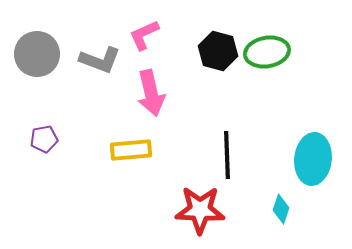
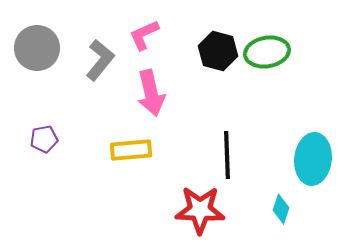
gray circle: moved 6 px up
gray L-shape: rotated 72 degrees counterclockwise
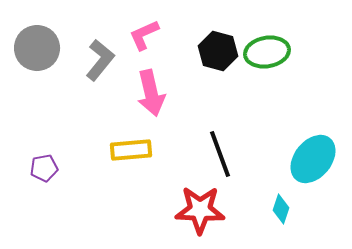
purple pentagon: moved 29 px down
black line: moved 7 px left, 1 px up; rotated 18 degrees counterclockwise
cyan ellipse: rotated 33 degrees clockwise
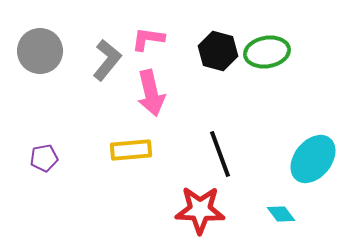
pink L-shape: moved 4 px right, 4 px down; rotated 32 degrees clockwise
gray circle: moved 3 px right, 3 px down
gray L-shape: moved 7 px right
purple pentagon: moved 10 px up
cyan diamond: moved 5 px down; rotated 56 degrees counterclockwise
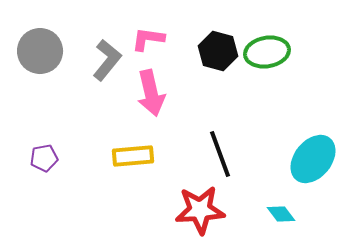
yellow rectangle: moved 2 px right, 6 px down
red star: rotated 6 degrees counterclockwise
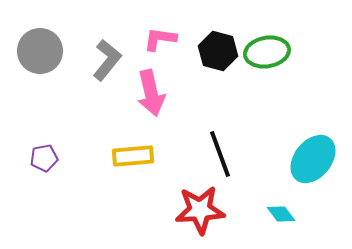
pink L-shape: moved 12 px right
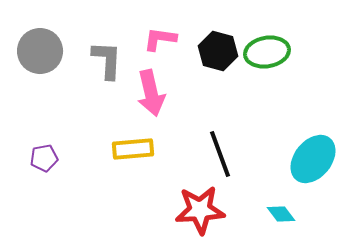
gray L-shape: rotated 36 degrees counterclockwise
yellow rectangle: moved 7 px up
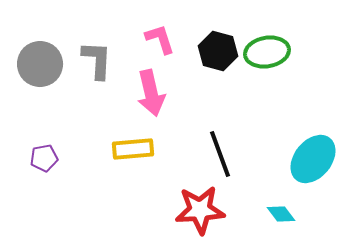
pink L-shape: rotated 64 degrees clockwise
gray circle: moved 13 px down
gray L-shape: moved 10 px left
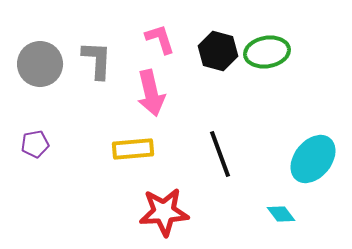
purple pentagon: moved 9 px left, 14 px up
red star: moved 36 px left, 2 px down
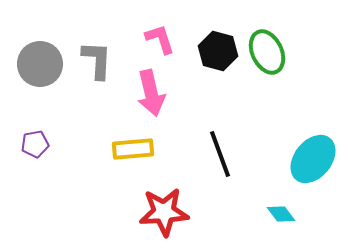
green ellipse: rotated 75 degrees clockwise
